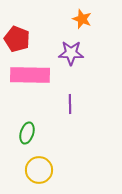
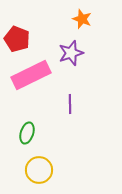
purple star: rotated 20 degrees counterclockwise
pink rectangle: moved 1 px right; rotated 27 degrees counterclockwise
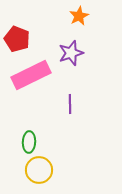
orange star: moved 3 px left, 3 px up; rotated 24 degrees clockwise
green ellipse: moved 2 px right, 9 px down; rotated 15 degrees counterclockwise
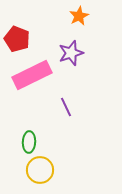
pink rectangle: moved 1 px right
purple line: moved 4 px left, 3 px down; rotated 24 degrees counterclockwise
yellow circle: moved 1 px right
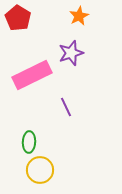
red pentagon: moved 1 px right, 21 px up; rotated 10 degrees clockwise
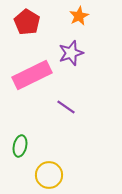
red pentagon: moved 9 px right, 4 px down
purple line: rotated 30 degrees counterclockwise
green ellipse: moved 9 px left, 4 px down; rotated 10 degrees clockwise
yellow circle: moved 9 px right, 5 px down
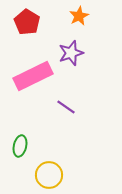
pink rectangle: moved 1 px right, 1 px down
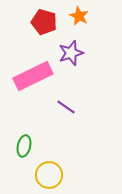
orange star: rotated 18 degrees counterclockwise
red pentagon: moved 17 px right; rotated 15 degrees counterclockwise
green ellipse: moved 4 px right
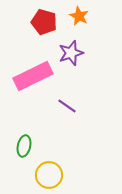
purple line: moved 1 px right, 1 px up
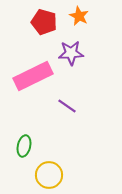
purple star: rotated 15 degrees clockwise
